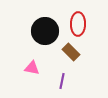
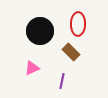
black circle: moved 5 px left
pink triangle: rotated 35 degrees counterclockwise
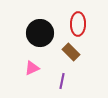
black circle: moved 2 px down
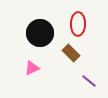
brown rectangle: moved 1 px down
purple line: moved 27 px right; rotated 63 degrees counterclockwise
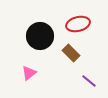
red ellipse: rotated 75 degrees clockwise
black circle: moved 3 px down
pink triangle: moved 3 px left, 5 px down; rotated 14 degrees counterclockwise
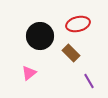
purple line: rotated 21 degrees clockwise
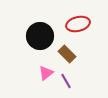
brown rectangle: moved 4 px left, 1 px down
pink triangle: moved 17 px right
purple line: moved 23 px left
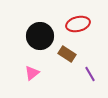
brown rectangle: rotated 12 degrees counterclockwise
pink triangle: moved 14 px left
purple line: moved 24 px right, 7 px up
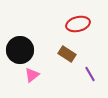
black circle: moved 20 px left, 14 px down
pink triangle: moved 2 px down
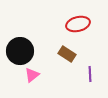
black circle: moved 1 px down
purple line: rotated 28 degrees clockwise
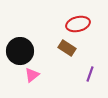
brown rectangle: moved 6 px up
purple line: rotated 21 degrees clockwise
